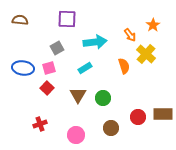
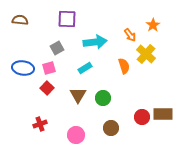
red circle: moved 4 px right
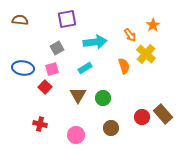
purple square: rotated 12 degrees counterclockwise
pink square: moved 3 px right, 1 px down
red square: moved 2 px left, 1 px up
brown rectangle: rotated 48 degrees clockwise
red cross: rotated 32 degrees clockwise
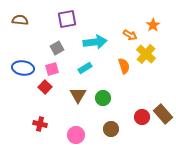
orange arrow: rotated 24 degrees counterclockwise
brown circle: moved 1 px down
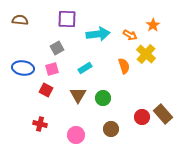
purple square: rotated 12 degrees clockwise
cyan arrow: moved 3 px right, 8 px up
red square: moved 1 px right, 3 px down; rotated 16 degrees counterclockwise
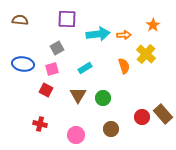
orange arrow: moved 6 px left; rotated 32 degrees counterclockwise
blue ellipse: moved 4 px up
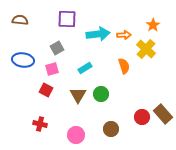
yellow cross: moved 5 px up
blue ellipse: moved 4 px up
green circle: moved 2 px left, 4 px up
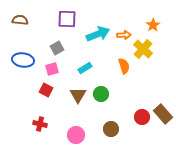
cyan arrow: rotated 15 degrees counterclockwise
yellow cross: moved 3 px left
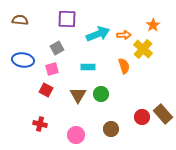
cyan rectangle: moved 3 px right, 1 px up; rotated 32 degrees clockwise
